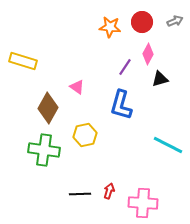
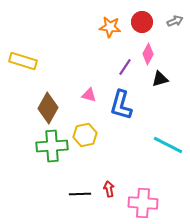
pink triangle: moved 12 px right, 8 px down; rotated 21 degrees counterclockwise
green cross: moved 8 px right, 4 px up; rotated 12 degrees counterclockwise
red arrow: moved 2 px up; rotated 28 degrees counterclockwise
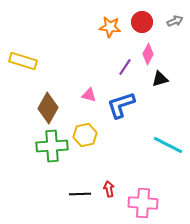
blue L-shape: rotated 56 degrees clockwise
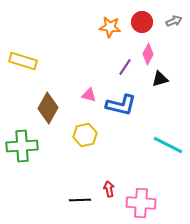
gray arrow: moved 1 px left
blue L-shape: rotated 148 degrees counterclockwise
green cross: moved 30 px left
black line: moved 6 px down
pink cross: moved 2 px left
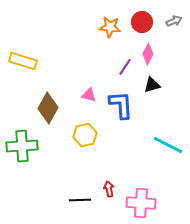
black triangle: moved 8 px left, 6 px down
blue L-shape: rotated 108 degrees counterclockwise
